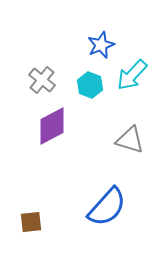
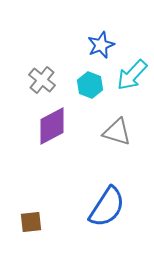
gray triangle: moved 13 px left, 8 px up
blue semicircle: rotated 9 degrees counterclockwise
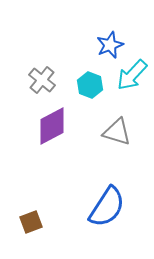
blue star: moved 9 px right
brown square: rotated 15 degrees counterclockwise
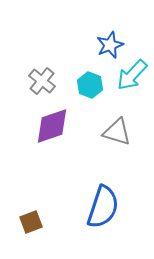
gray cross: moved 1 px down
purple diamond: rotated 9 degrees clockwise
blue semicircle: moved 4 px left; rotated 15 degrees counterclockwise
